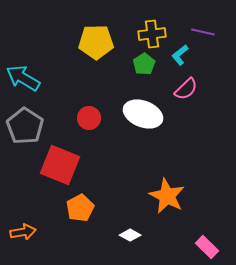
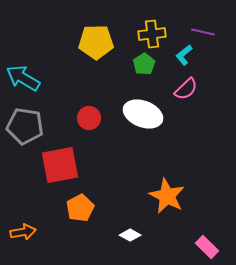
cyan L-shape: moved 4 px right
gray pentagon: rotated 24 degrees counterclockwise
red square: rotated 33 degrees counterclockwise
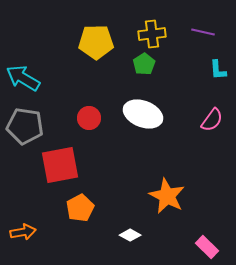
cyan L-shape: moved 34 px right, 15 px down; rotated 55 degrees counterclockwise
pink semicircle: moved 26 px right, 31 px down; rotated 10 degrees counterclockwise
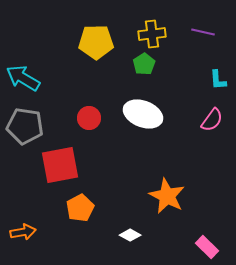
cyan L-shape: moved 10 px down
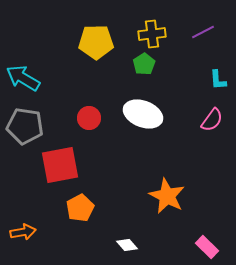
purple line: rotated 40 degrees counterclockwise
white diamond: moved 3 px left, 10 px down; rotated 20 degrees clockwise
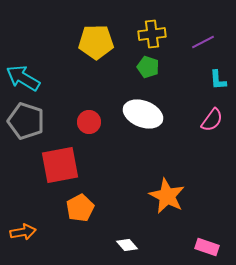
purple line: moved 10 px down
green pentagon: moved 4 px right, 3 px down; rotated 20 degrees counterclockwise
red circle: moved 4 px down
gray pentagon: moved 1 px right, 5 px up; rotated 9 degrees clockwise
pink rectangle: rotated 25 degrees counterclockwise
